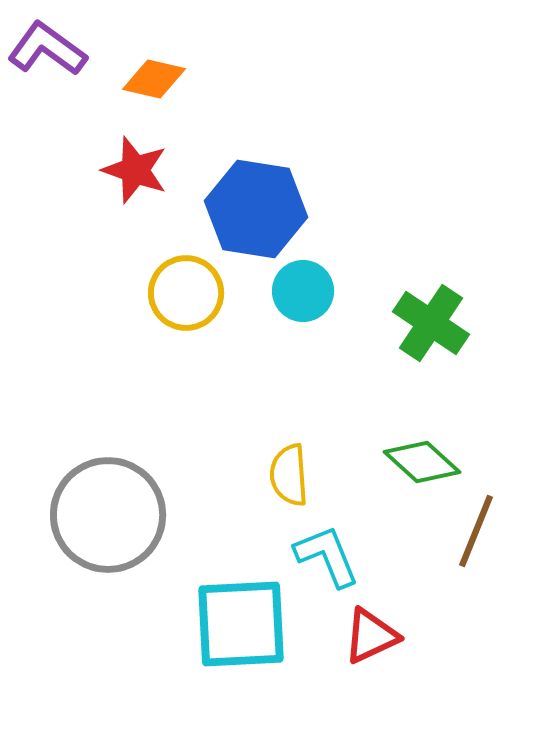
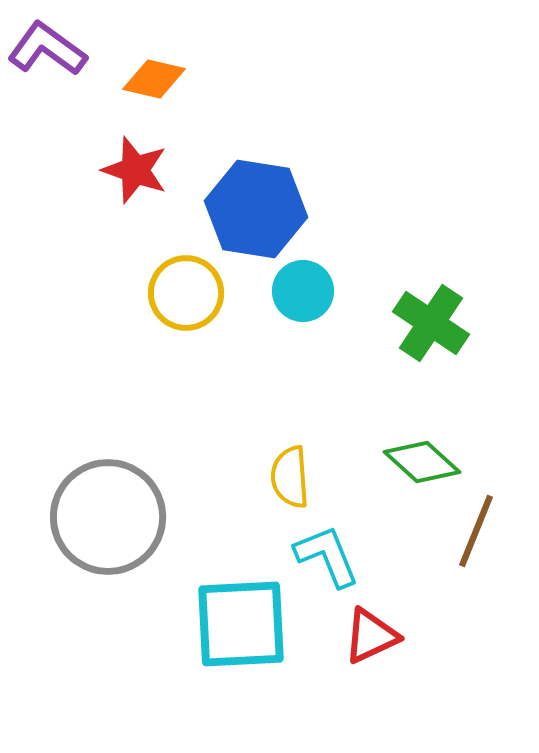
yellow semicircle: moved 1 px right, 2 px down
gray circle: moved 2 px down
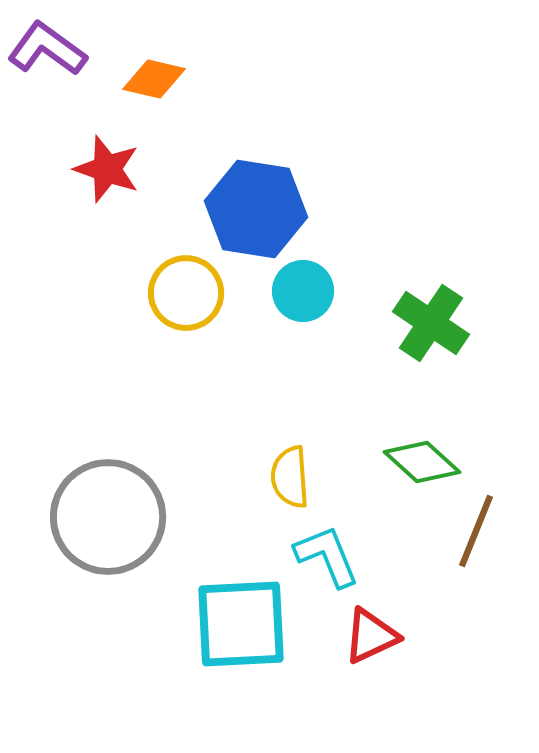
red star: moved 28 px left, 1 px up
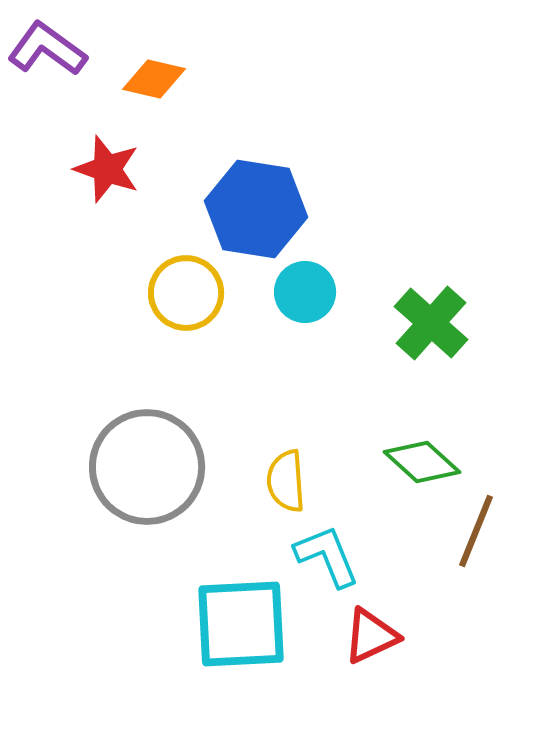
cyan circle: moved 2 px right, 1 px down
green cross: rotated 8 degrees clockwise
yellow semicircle: moved 4 px left, 4 px down
gray circle: moved 39 px right, 50 px up
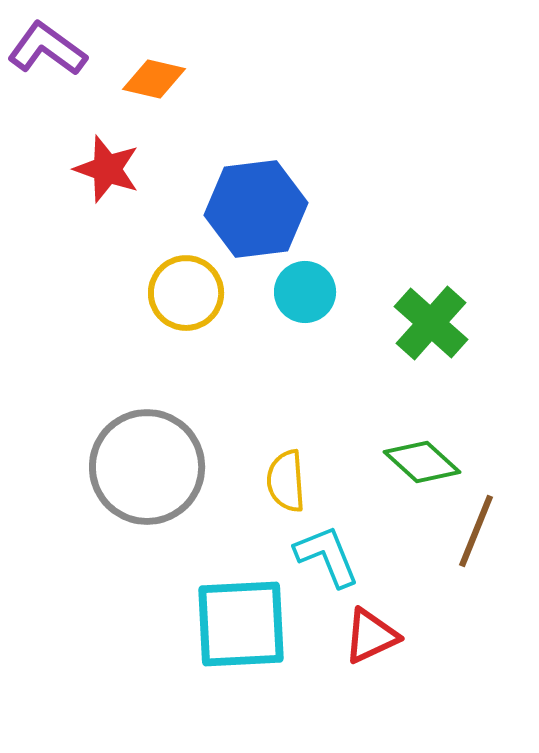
blue hexagon: rotated 16 degrees counterclockwise
